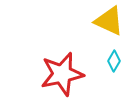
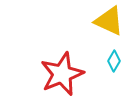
red star: rotated 9 degrees counterclockwise
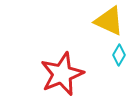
cyan diamond: moved 5 px right, 6 px up
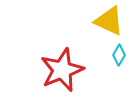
red star: moved 4 px up
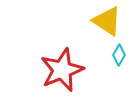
yellow triangle: moved 2 px left; rotated 8 degrees clockwise
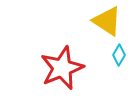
red star: moved 2 px up
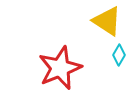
red star: moved 2 px left
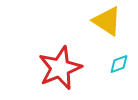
cyan diamond: moved 9 px down; rotated 40 degrees clockwise
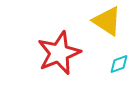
red star: moved 1 px left, 15 px up
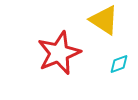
yellow triangle: moved 3 px left, 1 px up
